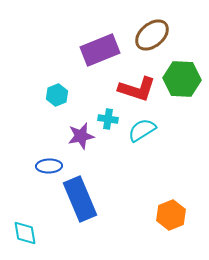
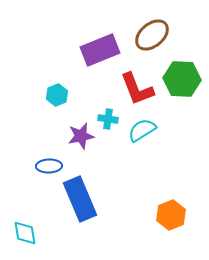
red L-shape: rotated 51 degrees clockwise
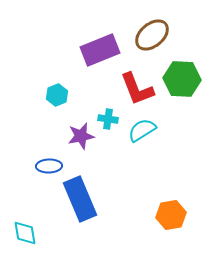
orange hexagon: rotated 12 degrees clockwise
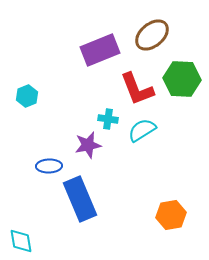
cyan hexagon: moved 30 px left, 1 px down
purple star: moved 7 px right, 9 px down
cyan diamond: moved 4 px left, 8 px down
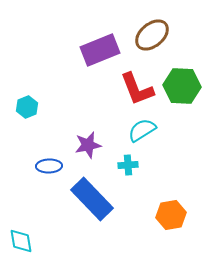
green hexagon: moved 7 px down
cyan hexagon: moved 11 px down
cyan cross: moved 20 px right, 46 px down; rotated 12 degrees counterclockwise
blue rectangle: moved 12 px right; rotated 21 degrees counterclockwise
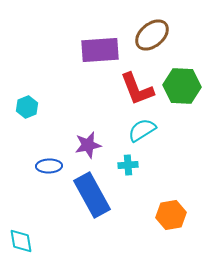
purple rectangle: rotated 18 degrees clockwise
blue rectangle: moved 4 px up; rotated 15 degrees clockwise
